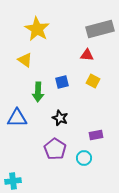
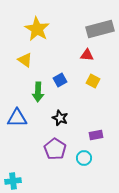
blue square: moved 2 px left, 2 px up; rotated 16 degrees counterclockwise
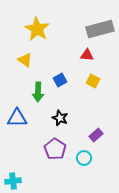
purple rectangle: rotated 32 degrees counterclockwise
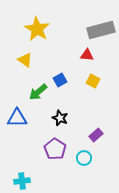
gray rectangle: moved 1 px right, 1 px down
green arrow: rotated 48 degrees clockwise
cyan cross: moved 9 px right
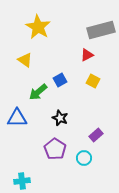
yellow star: moved 1 px right, 2 px up
red triangle: rotated 32 degrees counterclockwise
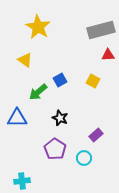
red triangle: moved 21 px right; rotated 24 degrees clockwise
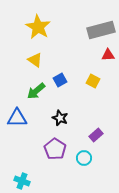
yellow triangle: moved 10 px right
green arrow: moved 2 px left, 1 px up
cyan cross: rotated 28 degrees clockwise
